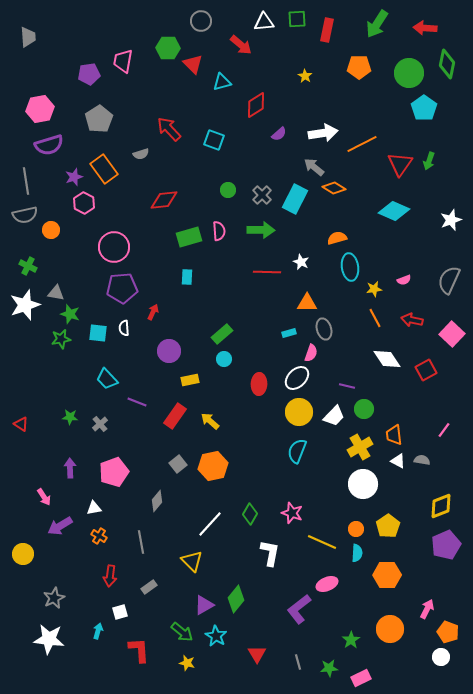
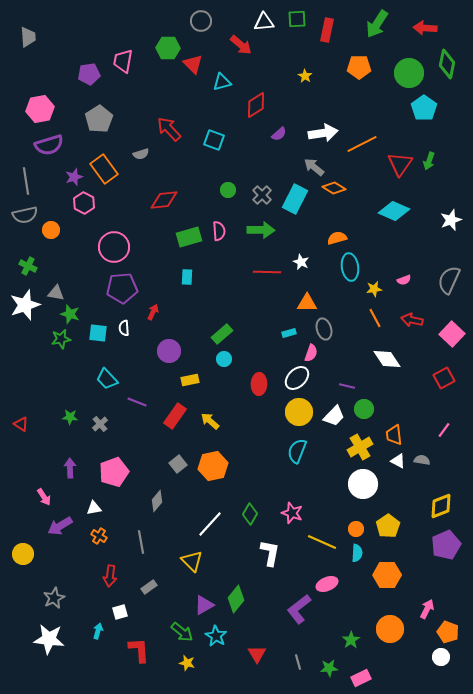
red square at (426, 370): moved 18 px right, 8 px down
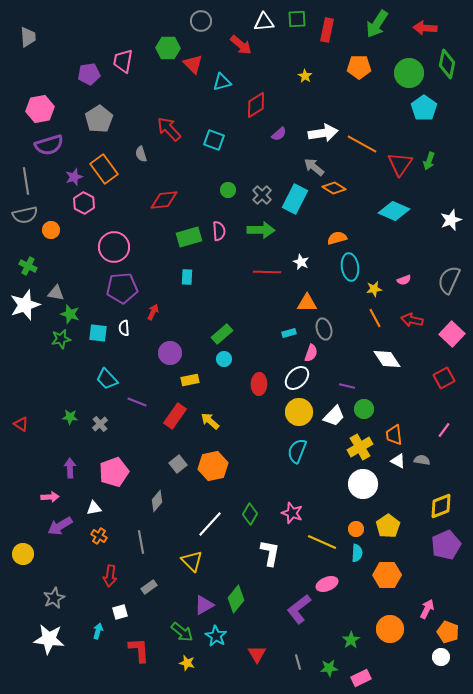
orange line at (362, 144): rotated 56 degrees clockwise
gray semicircle at (141, 154): rotated 91 degrees clockwise
purple circle at (169, 351): moved 1 px right, 2 px down
pink arrow at (44, 497): moved 6 px right; rotated 60 degrees counterclockwise
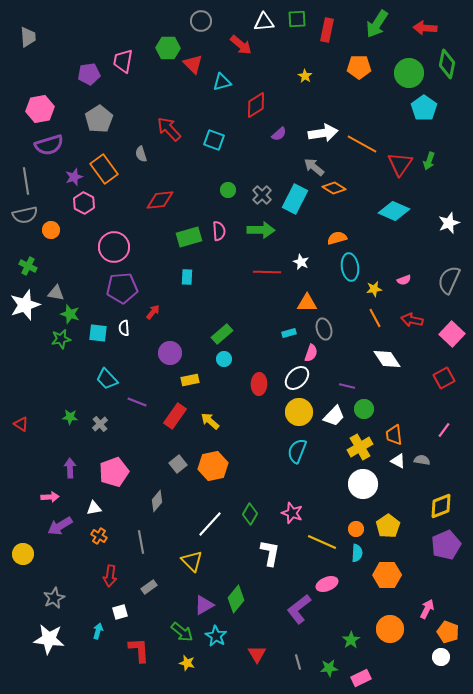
red diamond at (164, 200): moved 4 px left
white star at (451, 220): moved 2 px left, 3 px down
red arrow at (153, 312): rotated 14 degrees clockwise
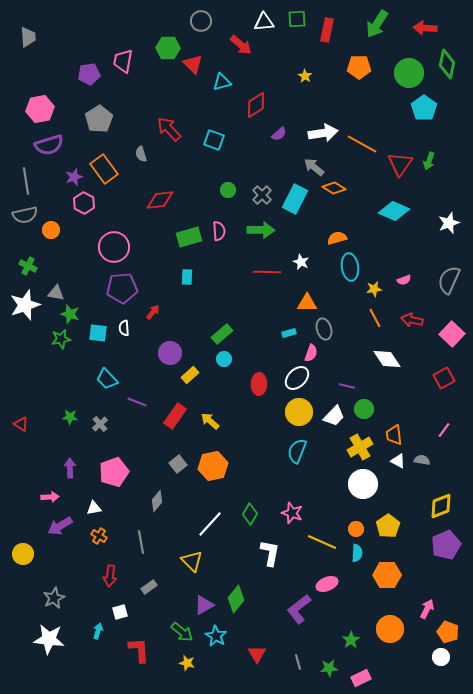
yellow rectangle at (190, 380): moved 5 px up; rotated 30 degrees counterclockwise
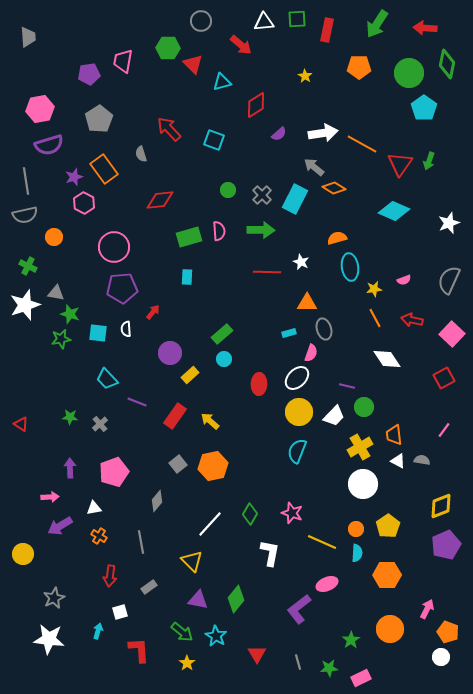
orange circle at (51, 230): moved 3 px right, 7 px down
white semicircle at (124, 328): moved 2 px right, 1 px down
green circle at (364, 409): moved 2 px up
purple triangle at (204, 605): moved 6 px left, 5 px up; rotated 40 degrees clockwise
yellow star at (187, 663): rotated 21 degrees clockwise
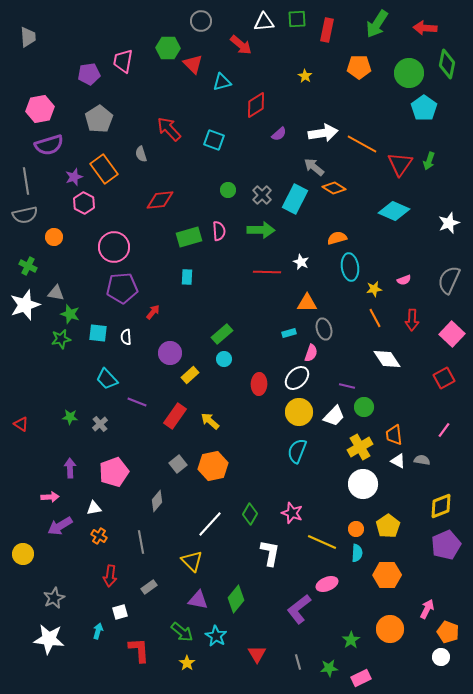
red arrow at (412, 320): rotated 100 degrees counterclockwise
white semicircle at (126, 329): moved 8 px down
